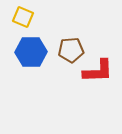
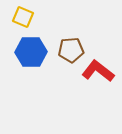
red L-shape: rotated 140 degrees counterclockwise
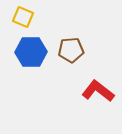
red L-shape: moved 20 px down
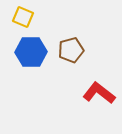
brown pentagon: rotated 10 degrees counterclockwise
red L-shape: moved 1 px right, 2 px down
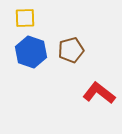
yellow square: moved 2 px right, 1 px down; rotated 25 degrees counterclockwise
blue hexagon: rotated 20 degrees clockwise
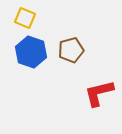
yellow square: rotated 25 degrees clockwise
red L-shape: rotated 52 degrees counterclockwise
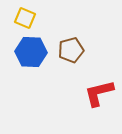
blue hexagon: rotated 16 degrees counterclockwise
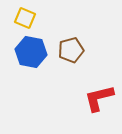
blue hexagon: rotated 8 degrees clockwise
red L-shape: moved 5 px down
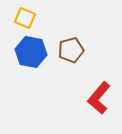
red L-shape: rotated 36 degrees counterclockwise
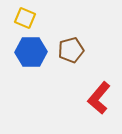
blue hexagon: rotated 12 degrees counterclockwise
